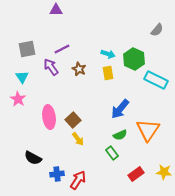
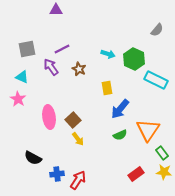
yellow rectangle: moved 1 px left, 15 px down
cyan triangle: rotated 32 degrees counterclockwise
green rectangle: moved 50 px right
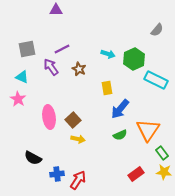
green hexagon: rotated 10 degrees clockwise
yellow arrow: rotated 40 degrees counterclockwise
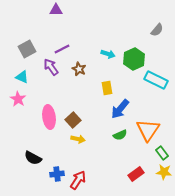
gray square: rotated 18 degrees counterclockwise
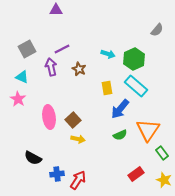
purple arrow: rotated 24 degrees clockwise
cyan rectangle: moved 20 px left, 6 px down; rotated 15 degrees clockwise
yellow star: moved 8 px down; rotated 14 degrees clockwise
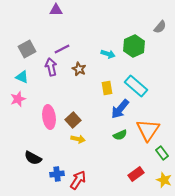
gray semicircle: moved 3 px right, 3 px up
green hexagon: moved 13 px up
pink star: rotated 21 degrees clockwise
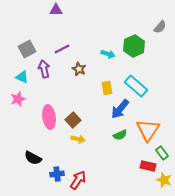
purple arrow: moved 7 px left, 2 px down
red rectangle: moved 12 px right, 8 px up; rotated 49 degrees clockwise
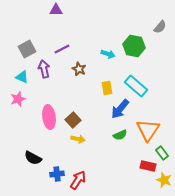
green hexagon: rotated 25 degrees counterclockwise
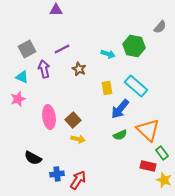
orange triangle: rotated 20 degrees counterclockwise
